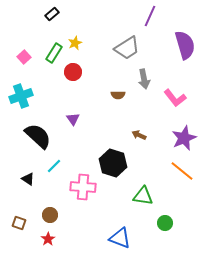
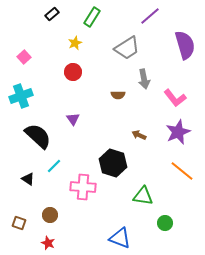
purple line: rotated 25 degrees clockwise
green rectangle: moved 38 px right, 36 px up
purple star: moved 6 px left, 6 px up
red star: moved 4 px down; rotated 16 degrees counterclockwise
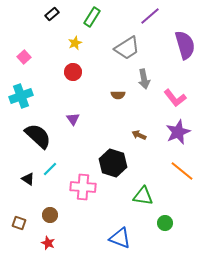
cyan line: moved 4 px left, 3 px down
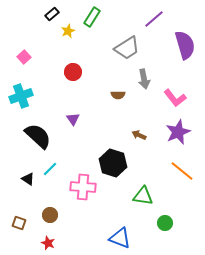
purple line: moved 4 px right, 3 px down
yellow star: moved 7 px left, 12 px up
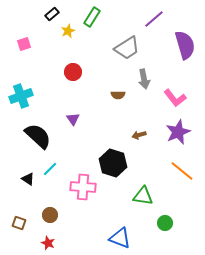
pink square: moved 13 px up; rotated 24 degrees clockwise
brown arrow: rotated 40 degrees counterclockwise
